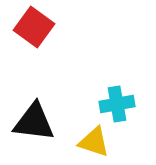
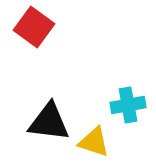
cyan cross: moved 11 px right, 1 px down
black triangle: moved 15 px right
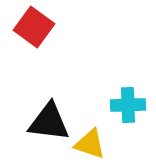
cyan cross: rotated 8 degrees clockwise
yellow triangle: moved 4 px left, 2 px down
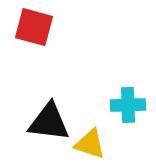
red square: rotated 21 degrees counterclockwise
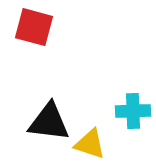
cyan cross: moved 5 px right, 6 px down
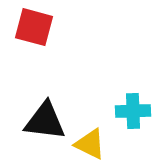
black triangle: moved 4 px left, 1 px up
yellow triangle: rotated 8 degrees clockwise
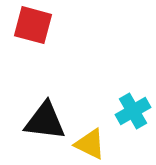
red square: moved 1 px left, 2 px up
cyan cross: rotated 28 degrees counterclockwise
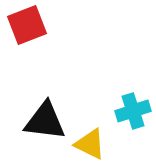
red square: moved 6 px left; rotated 36 degrees counterclockwise
cyan cross: rotated 12 degrees clockwise
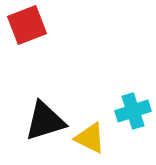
black triangle: rotated 24 degrees counterclockwise
yellow triangle: moved 6 px up
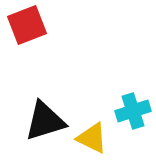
yellow triangle: moved 2 px right
